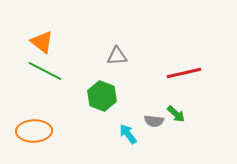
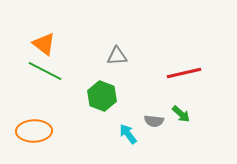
orange triangle: moved 2 px right, 2 px down
green arrow: moved 5 px right
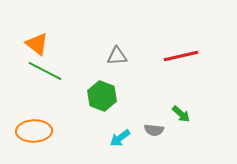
orange triangle: moved 7 px left
red line: moved 3 px left, 17 px up
gray semicircle: moved 9 px down
cyan arrow: moved 8 px left, 4 px down; rotated 90 degrees counterclockwise
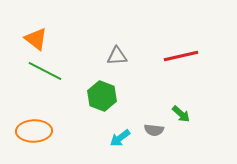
orange triangle: moved 1 px left, 5 px up
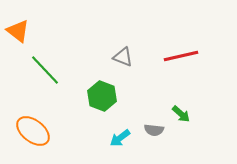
orange triangle: moved 18 px left, 8 px up
gray triangle: moved 6 px right, 1 px down; rotated 25 degrees clockwise
green line: moved 1 px up; rotated 20 degrees clockwise
orange ellipse: moved 1 px left; rotated 40 degrees clockwise
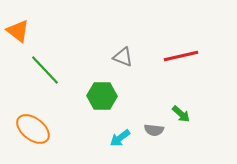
green hexagon: rotated 20 degrees counterclockwise
orange ellipse: moved 2 px up
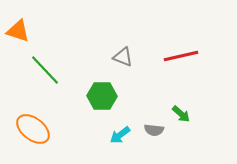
orange triangle: rotated 20 degrees counterclockwise
cyan arrow: moved 3 px up
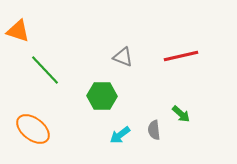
gray semicircle: rotated 78 degrees clockwise
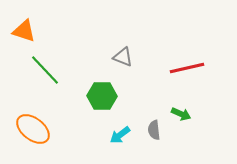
orange triangle: moved 6 px right
red line: moved 6 px right, 12 px down
green arrow: rotated 18 degrees counterclockwise
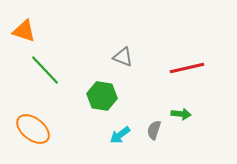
green hexagon: rotated 8 degrees clockwise
green arrow: rotated 18 degrees counterclockwise
gray semicircle: rotated 24 degrees clockwise
